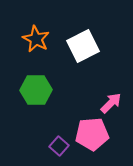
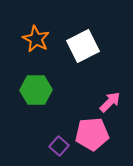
pink arrow: moved 1 px left, 1 px up
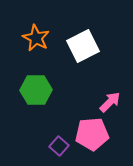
orange star: moved 1 px up
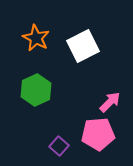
green hexagon: rotated 24 degrees counterclockwise
pink pentagon: moved 6 px right
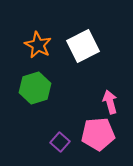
orange star: moved 2 px right, 7 px down
green hexagon: moved 1 px left, 2 px up; rotated 8 degrees clockwise
pink arrow: rotated 60 degrees counterclockwise
purple square: moved 1 px right, 4 px up
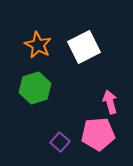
white square: moved 1 px right, 1 px down
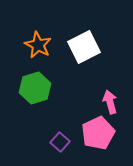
pink pentagon: moved 1 px up; rotated 20 degrees counterclockwise
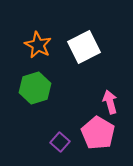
pink pentagon: rotated 16 degrees counterclockwise
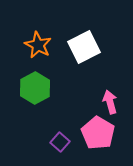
green hexagon: rotated 12 degrees counterclockwise
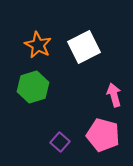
green hexagon: moved 2 px left, 1 px up; rotated 12 degrees clockwise
pink arrow: moved 4 px right, 7 px up
pink pentagon: moved 5 px right, 2 px down; rotated 16 degrees counterclockwise
